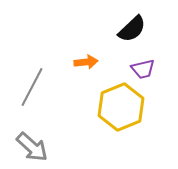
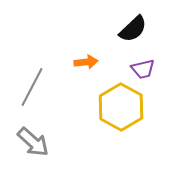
black semicircle: moved 1 px right
yellow hexagon: rotated 9 degrees counterclockwise
gray arrow: moved 1 px right, 5 px up
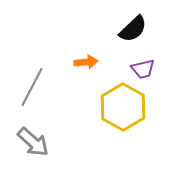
yellow hexagon: moved 2 px right
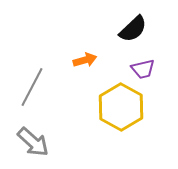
orange arrow: moved 1 px left, 2 px up; rotated 10 degrees counterclockwise
yellow hexagon: moved 2 px left
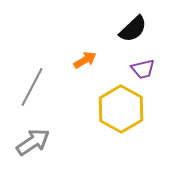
orange arrow: rotated 15 degrees counterclockwise
yellow hexagon: moved 2 px down
gray arrow: rotated 76 degrees counterclockwise
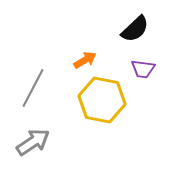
black semicircle: moved 2 px right
purple trapezoid: rotated 20 degrees clockwise
gray line: moved 1 px right, 1 px down
yellow hexagon: moved 19 px left, 9 px up; rotated 18 degrees counterclockwise
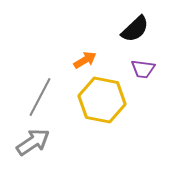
gray line: moved 7 px right, 9 px down
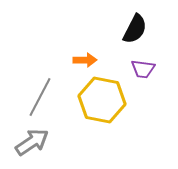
black semicircle: rotated 20 degrees counterclockwise
orange arrow: rotated 30 degrees clockwise
gray arrow: moved 1 px left
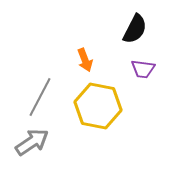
orange arrow: rotated 70 degrees clockwise
yellow hexagon: moved 4 px left, 6 px down
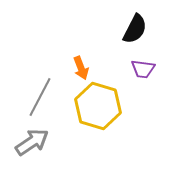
orange arrow: moved 4 px left, 8 px down
yellow hexagon: rotated 6 degrees clockwise
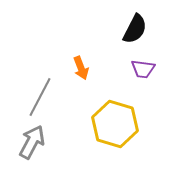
yellow hexagon: moved 17 px right, 18 px down
gray arrow: rotated 28 degrees counterclockwise
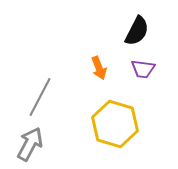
black semicircle: moved 2 px right, 2 px down
orange arrow: moved 18 px right
gray arrow: moved 2 px left, 2 px down
